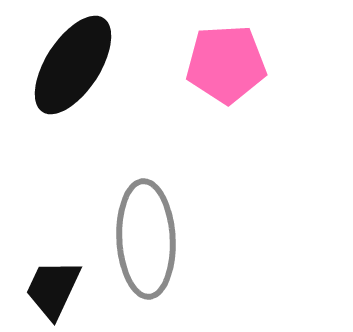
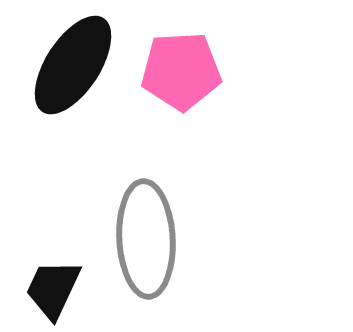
pink pentagon: moved 45 px left, 7 px down
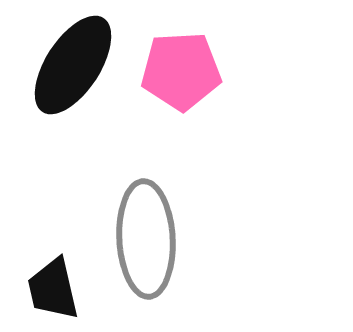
black trapezoid: rotated 38 degrees counterclockwise
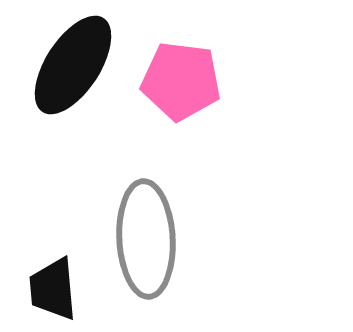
pink pentagon: moved 10 px down; rotated 10 degrees clockwise
black trapezoid: rotated 8 degrees clockwise
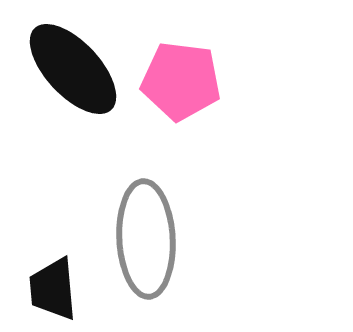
black ellipse: moved 4 px down; rotated 76 degrees counterclockwise
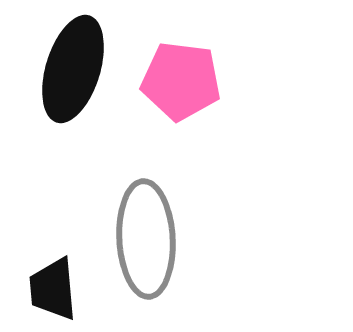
black ellipse: rotated 60 degrees clockwise
